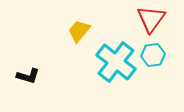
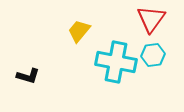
cyan cross: rotated 27 degrees counterclockwise
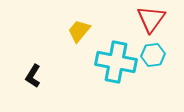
black L-shape: moved 5 px right; rotated 105 degrees clockwise
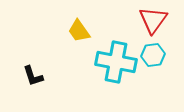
red triangle: moved 2 px right, 1 px down
yellow trapezoid: rotated 75 degrees counterclockwise
black L-shape: rotated 50 degrees counterclockwise
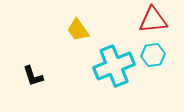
red triangle: rotated 48 degrees clockwise
yellow trapezoid: moved 1 px left, 1 px up
cyan cross: moved 2 px left, 4 px down; rotated 33 degrees counterclockwise
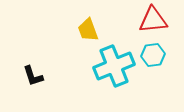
yellow trapezoid: moved 10 px right; rotated 15 degrees clockwise
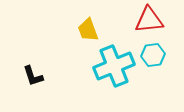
red triangle: moved 4 px left
